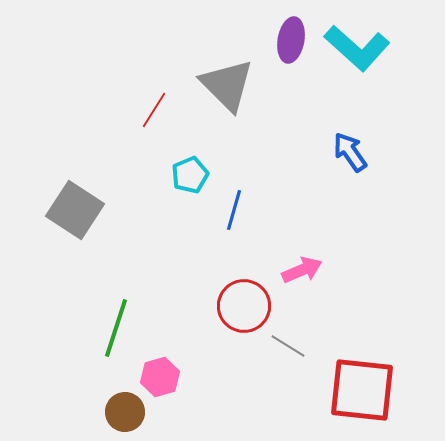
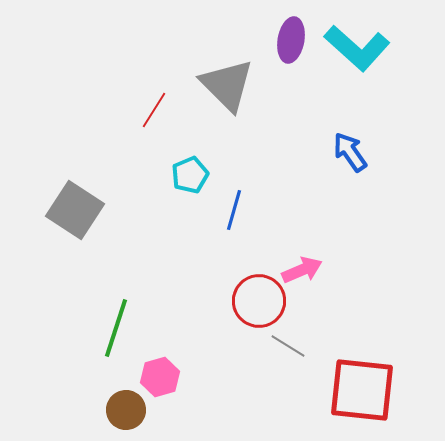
red circle: moved 15 px right, 5 px up
brown circle: moved 1 px right, 2 px up
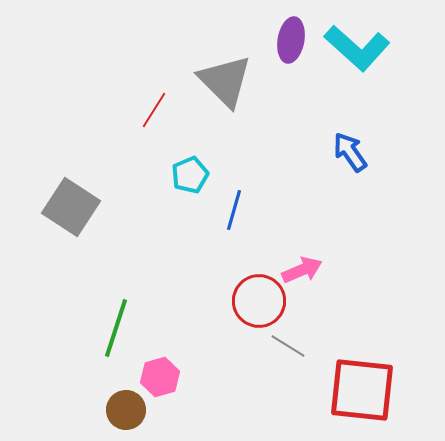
gray triangle: moved 2 px left, 4 px up
gray square: moved 4 px left, 3 px up
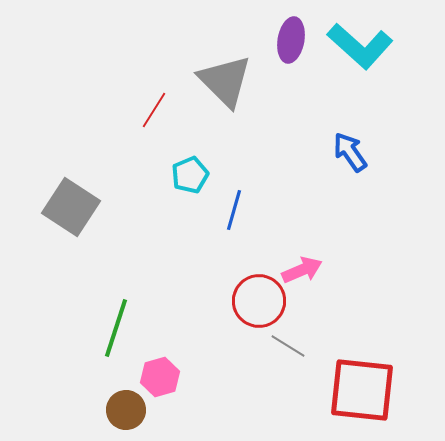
cyan L-shape: moved 3 px right, 2 px up
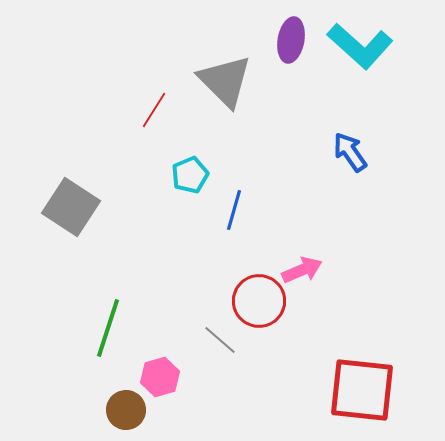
green line: moved 8 px left
gray line: moved 68 px left, 6 px up; rotated 9 degrees clockwise
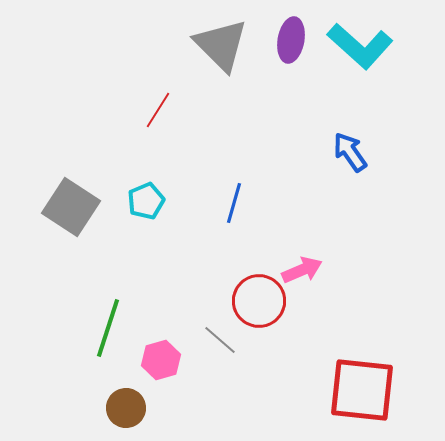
gray triangle: moved 4 px left, 36 px up
red line: moved 4 px right
cyan pentagon: moved 44 px left, 26 px down
blue line: moved 7 px up
pink hexagon: moved 1 px right, 17 px up
brown circle: moved 2 px up
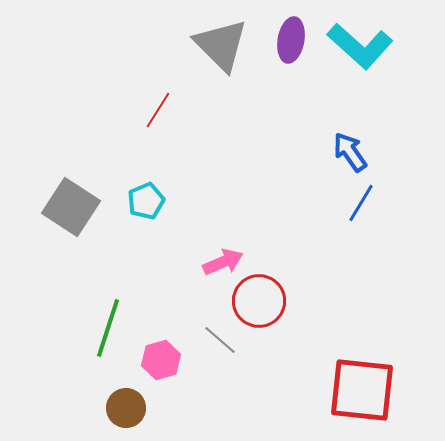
blue line: moved 127 px right; rotated 15 degrees clockwise
pink arrow: moved 79 px left, 8 px up
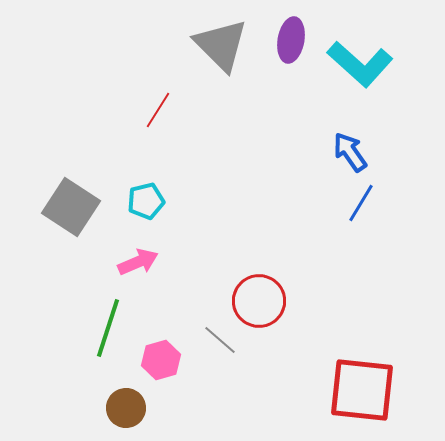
cyan L-shape: moved 18 px down
cyan pentagon: rotated 9 degrees clockwise
pink arrow: moved 85 px left
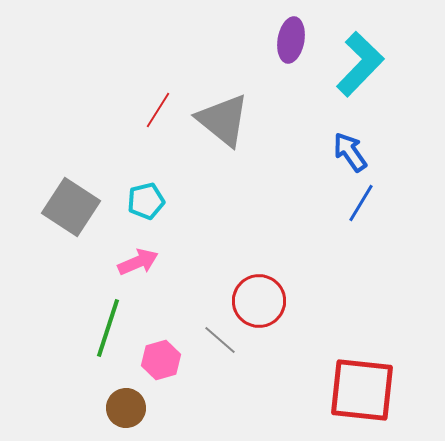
gray triangle: moved 2 px right, 75 px down; rotated 6 degrees counterclockwise
cyan L-shape: rotated 88 degrees counterclockwise
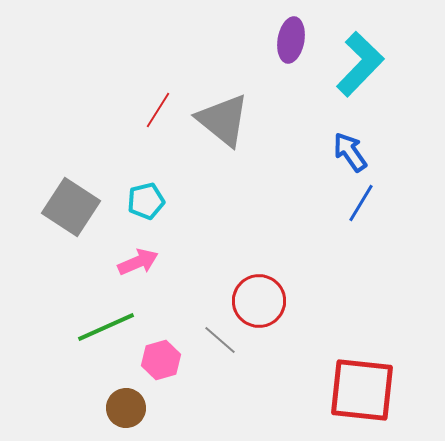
green line: moved 2 px left, 1 px up; rotated 48 degrees clockwise
